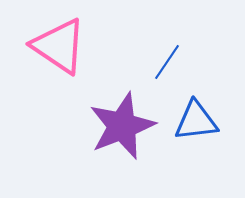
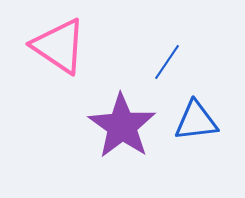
purple star: rotated 16 degrees counterclockwise
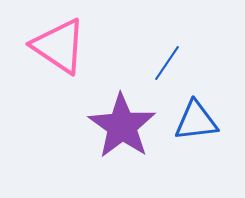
blue line: moved 1 px down
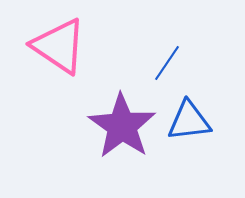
blue triangle: moved 7 px left
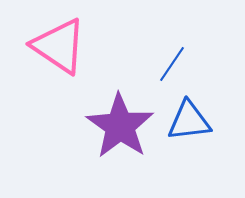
blue line: moved 5 px right, 1 px down
purple star: moved 2 px left
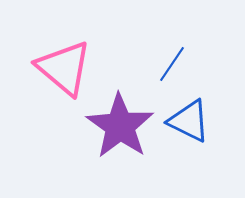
pink triangle: moved 5 px right, 22 px down; rotated 6 degrees clockwise
blue triangle: rotated 33 degrees clockwise
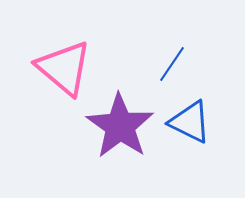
blue triangle: moved 1 px right, 1 px down
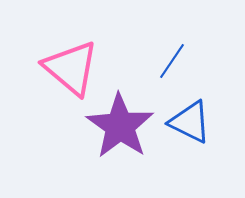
blue line: moved 3 px up
pink triangle: moved 7 px right
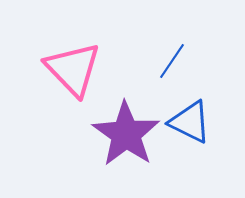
pink triangle: moved 2 px right, 1 px down; rotated 6 degrees clockwise
purple star: moved 6 px right, 8 px down
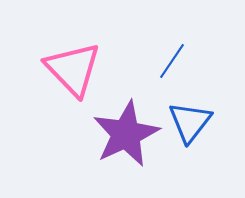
blue triangle: rotated 42 degrees clockwise
purple star: rotated 12 degrees clockwise
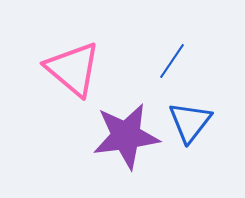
pink triangle: rotated 6 degrees counterclockwise
purple star: moved 2 px down; rotated 18 degrees clockwise
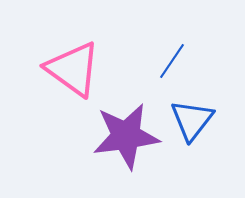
pink triangle: rotated 4 degrees counterclockwise
blue triangle: moved 2 px right, 2 px up
